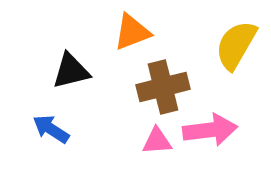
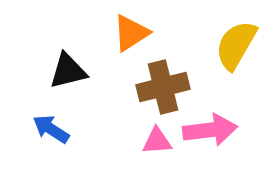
orange triangle: moved 1 px left, 1 px down; rotated 12 degrees counterclockwise
black triangle: moved 3 px left
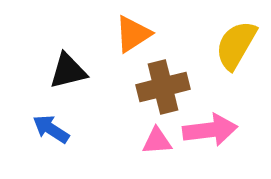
orange triangle: moved 2 px right, 1 px down
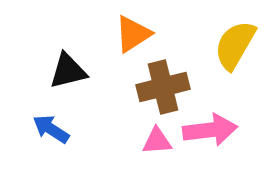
yellow semicircle: moved 1 px left
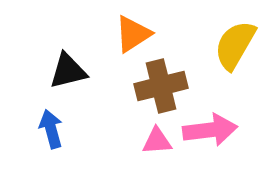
brown cross: moved 2 px left, 1 px up
blue arrow: rotated 42 degrees clockwise
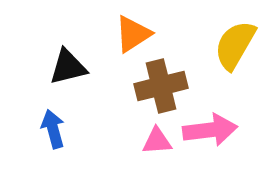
black triangle: moved 4 px up
blue arrow: moved 2 px right
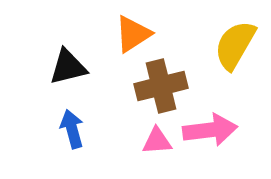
blue arrow: moved 19 px right
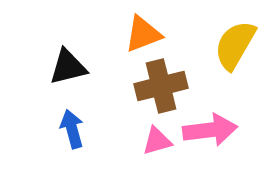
orange triangle: moved 10 px right; rotated 12 degrees clockwise
pink triangle: rotated 12 degrees counterclockwise
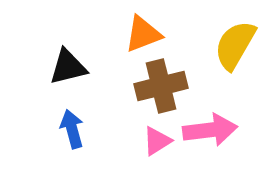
pink triangle: rotated 16 degrees counterclockwise
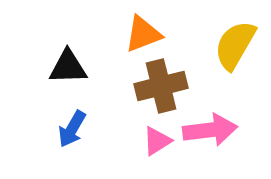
black triangle: rotated 12 degrees clockwise
blue arrow: rotated 135 degrees counterclockwise
